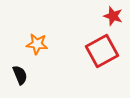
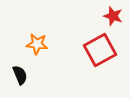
red square: moved 2 px left, 1 px up
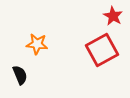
red star: rotated 12 degrees clockwise
red square: moved 2 px right
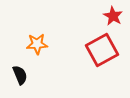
orange star: rotated 10 degrees counterclockwise
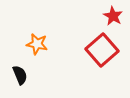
orange star: rotated 15 degrees clockwise
red square: rotated 12 degrees counterclockwise
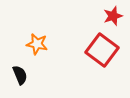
red star: rotated 24 degrees clockwise
red square: rotated 12 degrees counterclockwise
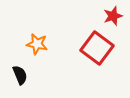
red square: moved 5 px left, 2 px up
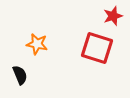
red square: rotated 20 degrees counterclockwise
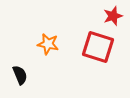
orange star: moved 11 px right
red square: moved 1 px right, 1 px up
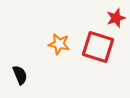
red star: moved 3 px right, 2 px down
orange star: moved 11 px right
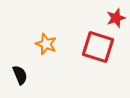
orange star: moved 13 px left; rotated 10 degrees clockwise
